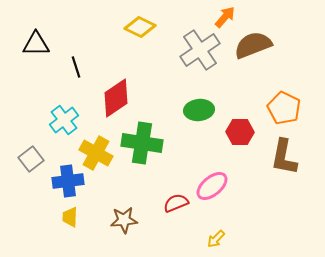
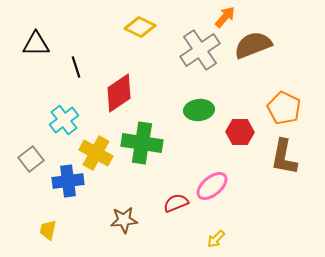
red diamond: moved 3 px right, 5 px up
yellow trapezoid: moved 22 px left, 13 px down; rotated 10 degrees clockwise
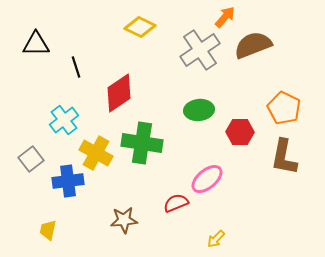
pink ellipse: moved 5 px left, 7 px up
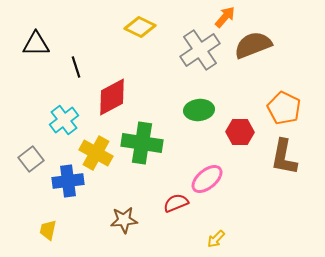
red diamond: moved 7 px left, 4 px down; rotated 6 degrees clockwise
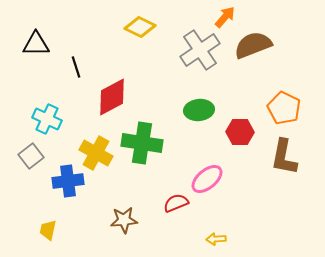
cyan cross: moved 17 px left, 1 px up; rotated 28 degrees counterclockwise
gray square: moved 3 px up
yellow arrow: rotated 42 degrees clockwise
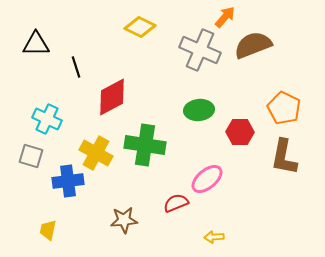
gray cross: rotated 33 degrees counterclockwise
green cross: moved 3 px right, 2 px down
gray square: rotated 35 degrees counterclockwise
yellow arrow: moved 2 px left, 2 px up
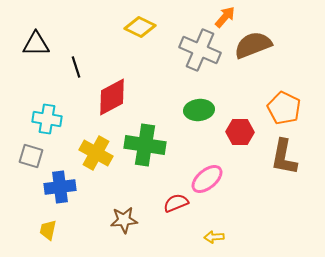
cyan cross: rotated 16 degrees counterclockwise
blue cross: moved 8 px left, 6 px down
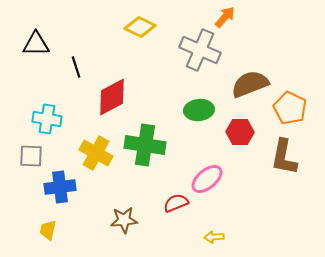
brown semicircle: moved 3 px left, 39 px down
orange pentagon: moved 6 px right
gray square: rotated 15 degrees counterclockwise
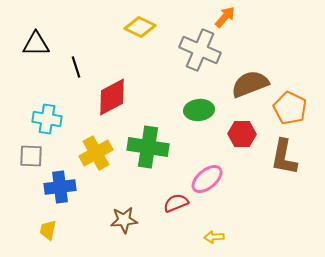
red hexagon: moved 2 px right, 2 px down
green cross: moved 3 px right, 2 px down
yellow cross: rotated 32 degrees clockwise
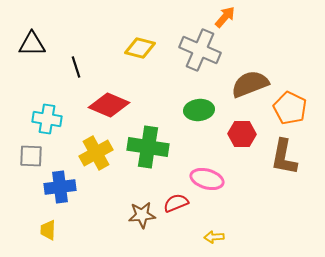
yellow diamond: moved 21 px down; rotated 12 degrees counterclockwise
black triangle: moved 4 px left
red diamond: moved 3 px left, 8 px down; rotated 51 degrees clockwise
pink ellipse: rotated 56 degrees clockwise
brown star: moved 18 px right, 5 px up
yellow trapezoid: rotated 10 degrees counterclockwise
